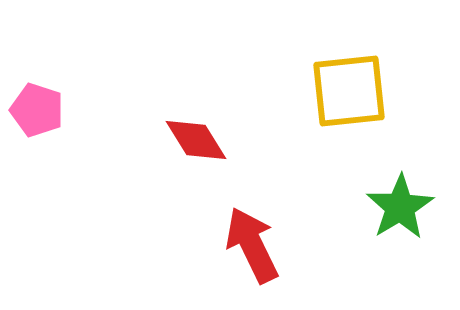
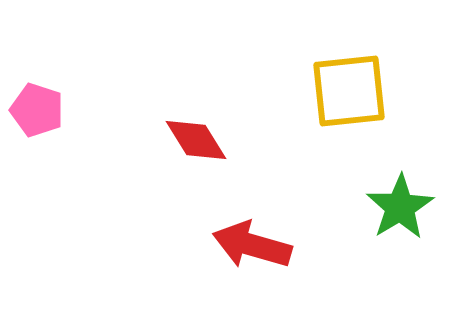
red arrow: rotated 48 degrees counterclockwise
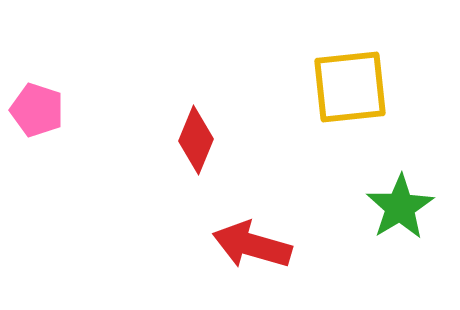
yellow square: moved 1 px right, 4 px up
red diamond: rotated 54 degrees clockwise
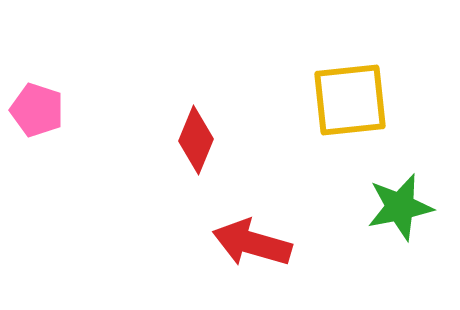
yellow square: moved 13 px down
green star: rotated 20 degrees clockwise
red arrow: moved 2 px up
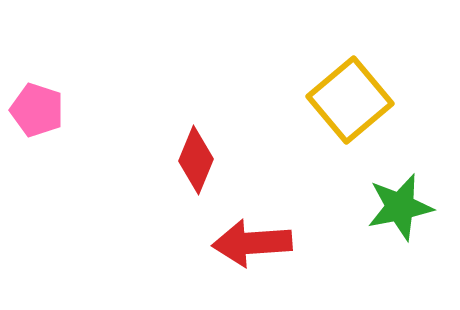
yellow square: rotated 34 degrees counterclockwise
red diamond: moved 20 px down
red arrow: rotated 20 degrees counterclockwise
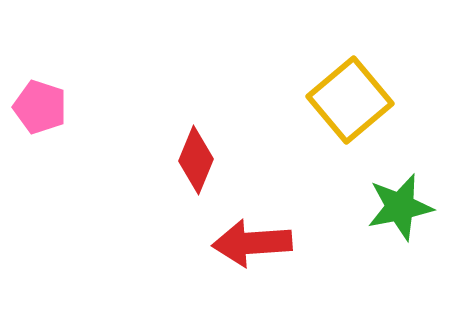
pink pentagon: moved 3 px right, 3 px up
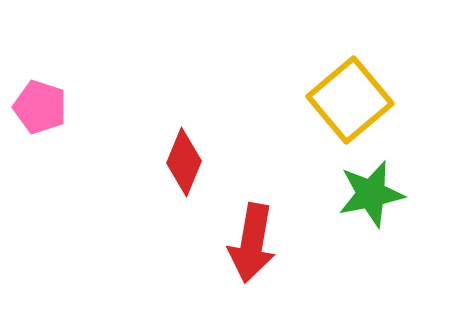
red diamond: moved 12 px left, 2 px down
green star: moved 29 px left, 13 px up
red arrow: rotated 76 degrees counterclockwise
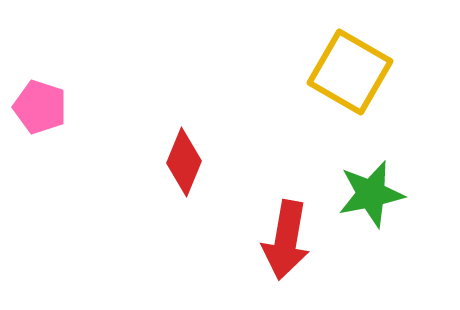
yellow square: moved 28 px up; rotated 20 degrees counterclockwise
red arrow: moved 34 px right, 3 px up
